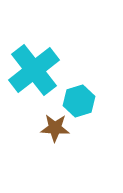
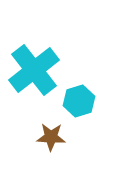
brown star: moved 4 px left, 9 px down
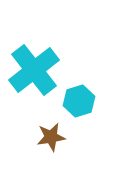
brown star: rotated 12 degrees counterclockwise
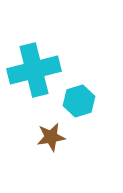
cyan cross: rotated 24 degrees clockwise
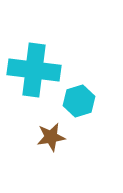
cyan cross: rotated 21 degrees clockwise
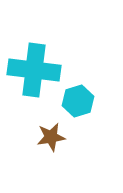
cyan hexagon: moved 1 px left
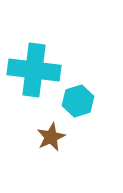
brown star: rotated 16 degrees counterclockwise
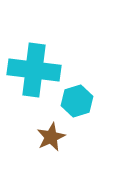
cyan hexagon: moved 1 px left
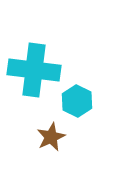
cyan hexagon: rotated 16 degrees counterclockwise
